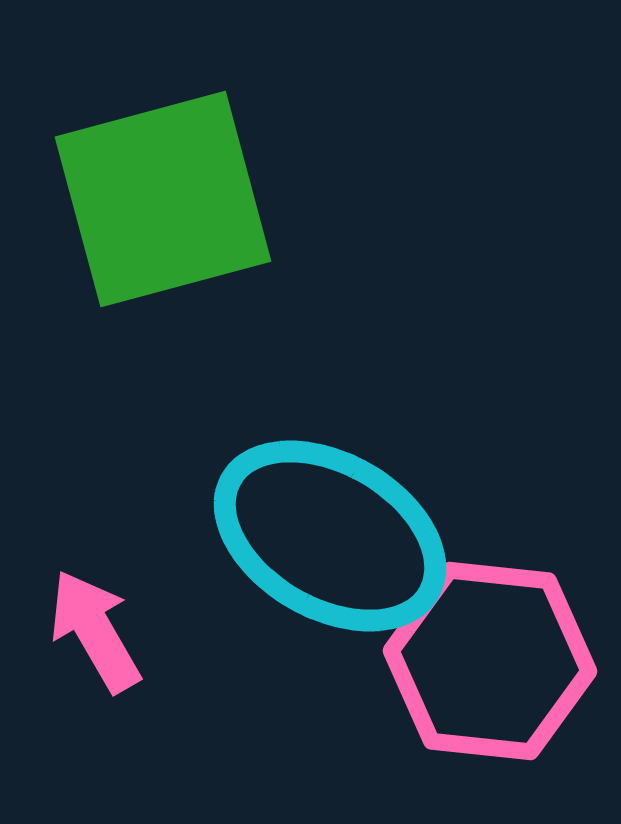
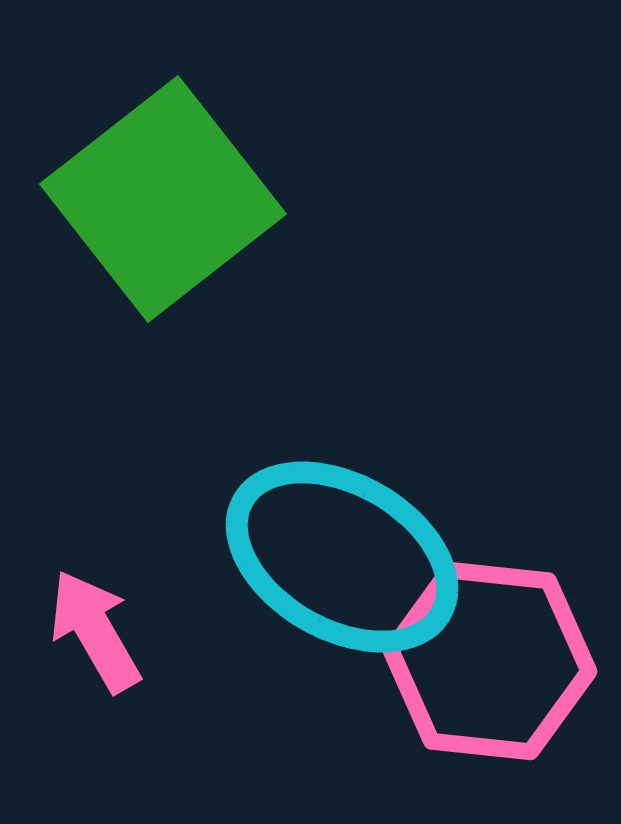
green square: rotated 23 degrees counterclockwise
cyan ellipse: moved 12 px right, 21 px down
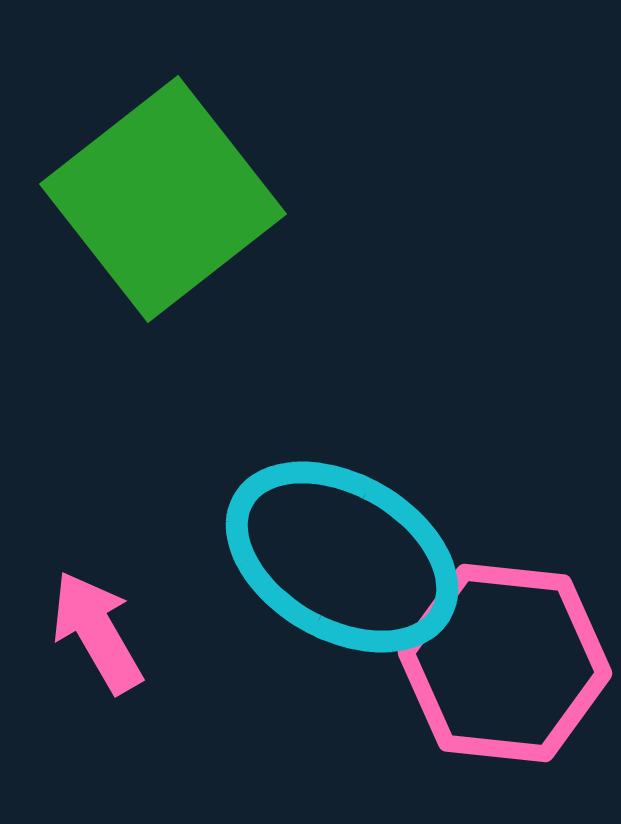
pink arrow: moved 2 px right, 1 px down
pink hexagon: moved 15 px right, 2 px down
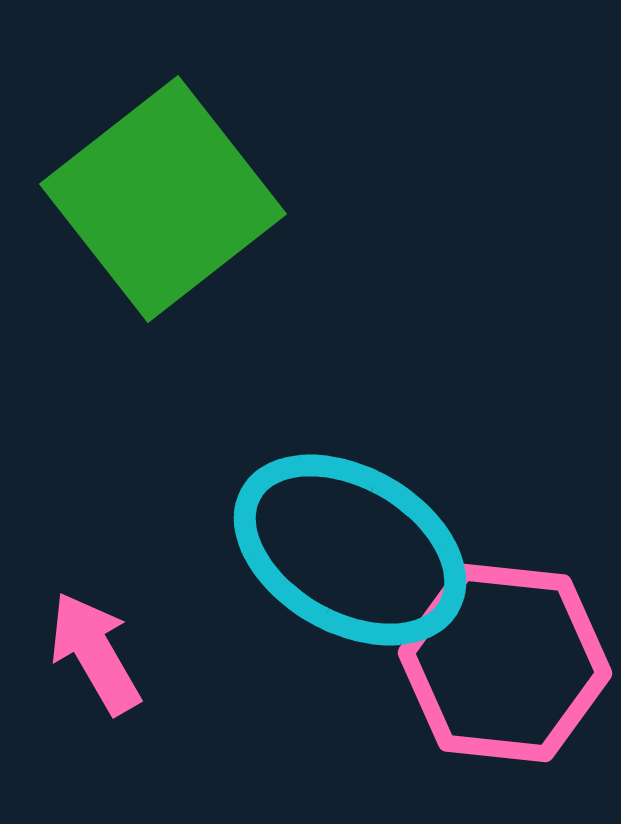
cyan ellipse: moved 8 px right, 7 px up
pink arrow: moved 2 px left, 21 px down
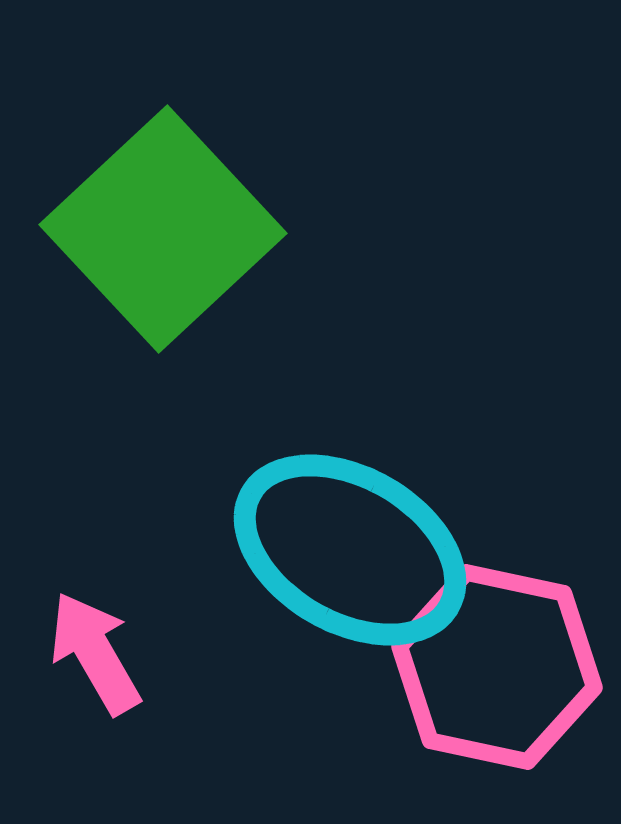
green square: moved 30 px down; rotated 5 degrees counterclockwise
pink hexagon: moved 8 px left, 4 px down; rotated 6 degrees clockwise
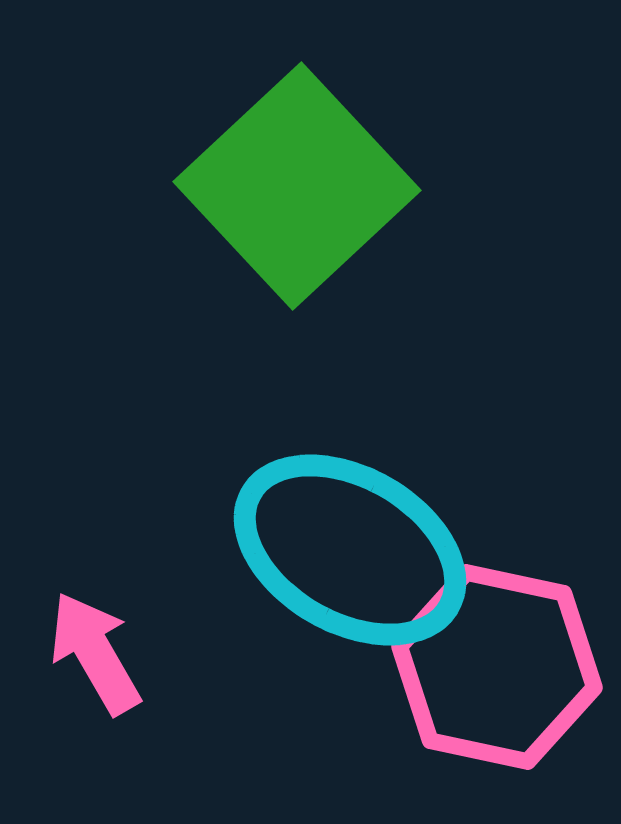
green square: moved 134 px right, 43 px up
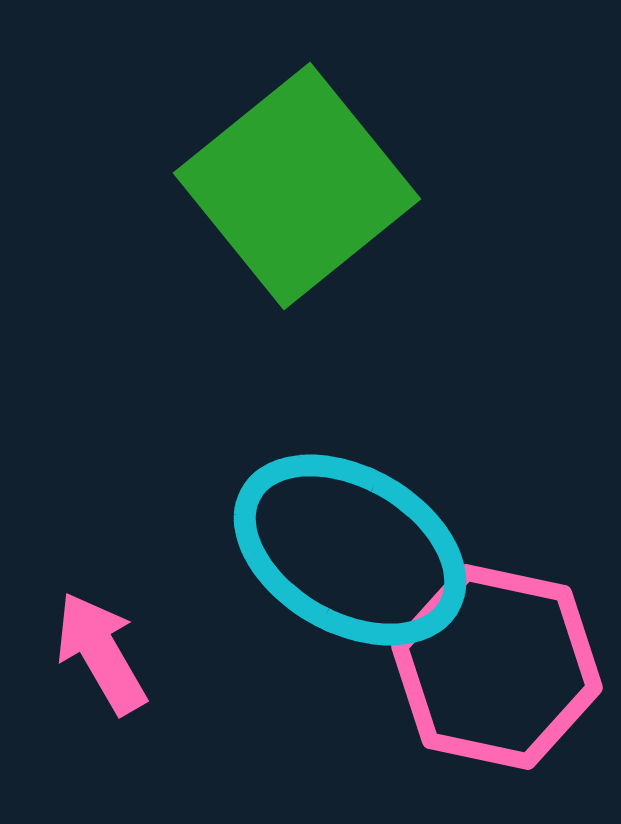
green square: rotated 4 degrees clockwise
pink arrow: moved 6 px right
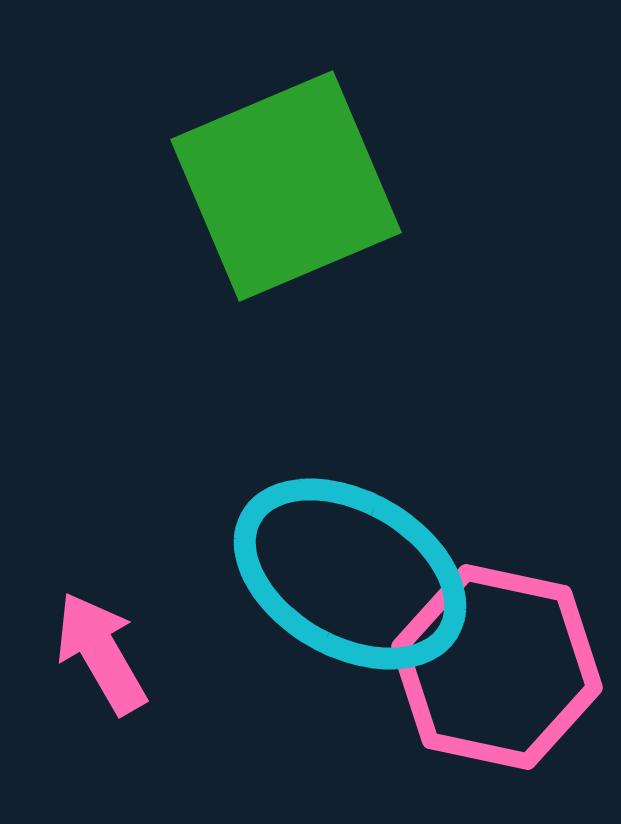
green square: moved 11 px left; rotated 16 degrees clockwise
cyan ellipse: moved 24 px down
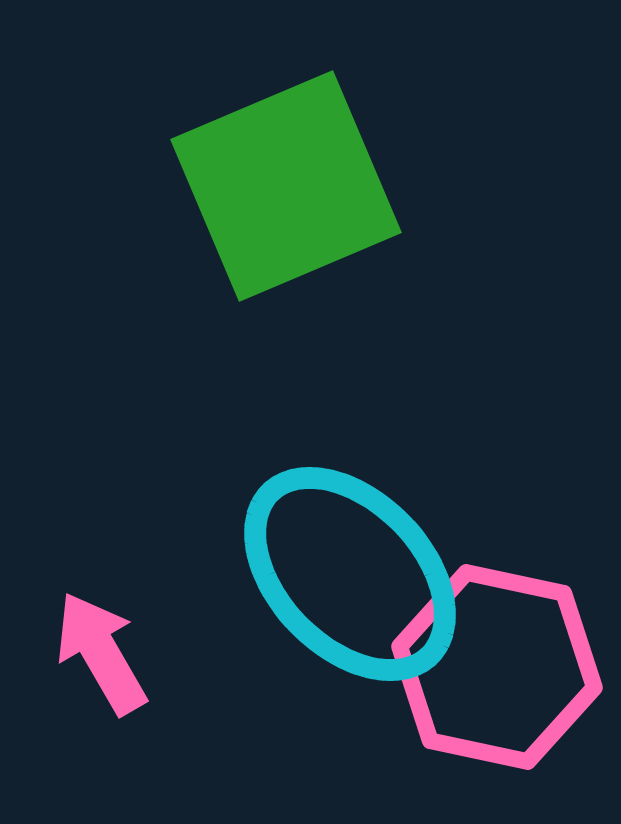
cyan ellipse: rotated 16 degrees clockwise
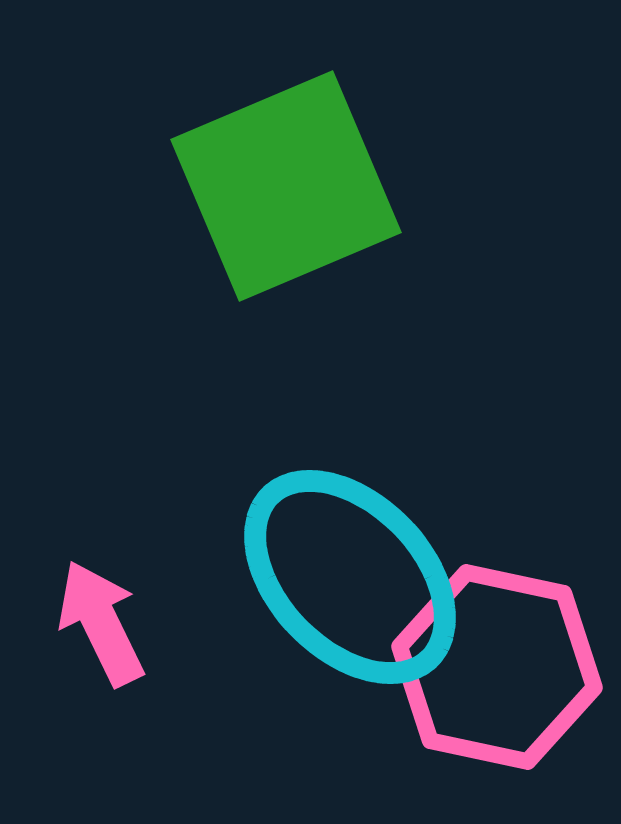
cyan ellipse: moved 3 px down
pink arrow: moved 30 px up; rotated 4 degrees clockwise
